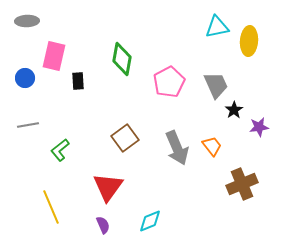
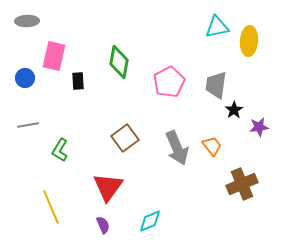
green diamond: moved 3 px left, 3 px down
gray trapezoid: rotated 148 degrees counterclockwise
green L-shape: rotated 20 degrees counterclockwise
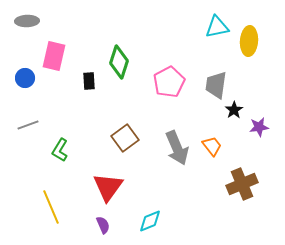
green diamond: rotated 8 degrees clockwise
black rectangle: moved 11 px right
gray line: rotated 10 degrees counterclockwise
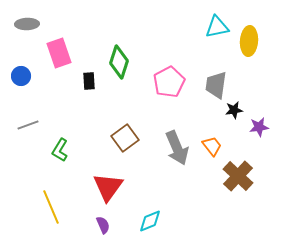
gray ellipse: moved 3 px down
pink rectangle: moved 5 px right, 3 px up; rotated 32 degrees counterclockwise
blue circle: moved 4 px left, 2 px up
black star: rotated 24 degrees clockwise
brown cross: moved 4 px left, 8 px up; rotated 24 degrees counterclockwise
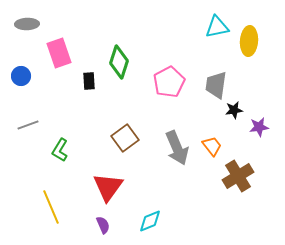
brown cross: rotated 16 degrees clockwise
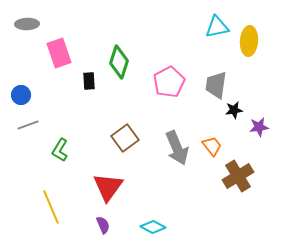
blue circle: moved 19 px down
cyan diamond: moved 3 px right, 6 px down; rotated 50 degrees clockwise
